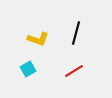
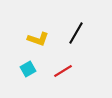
black line: rotated 15 degrees clockwise
red line: moved 11 px left
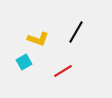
black line: moved 1 px up
cyan square: moved 4 px left, 7 px up
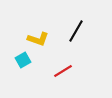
black line: moved 1 px up
cyan square: moved 1 px left, 2 px up
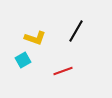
yellow L-shape: moved 3 px left, 1 px up
red line: rotated 12 degrees clockwise
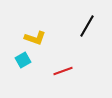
black line: moved 11 px right, 5 px up
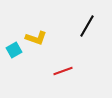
yellow L-shape: moved 1 px right
cyan square: moved 9 px left, 10 px up
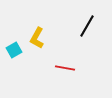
yellow L-shape: moved 1 px right; rotated 100 degrees clockwise
red line: moved 2 px right, 3 px up; rotated 30 degrees clockwise
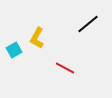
black line: moved 1 px right, 2 px up; rotated 20 degrees clockwise
red line: rotated 18 degrees clockwise
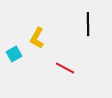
black line: rotated 50 degrees counterclockwise
cyan square: moved 4 px down
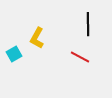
red line: moved 15 px right, 11 px up
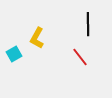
red line: rotated 24 degrees clockwise
